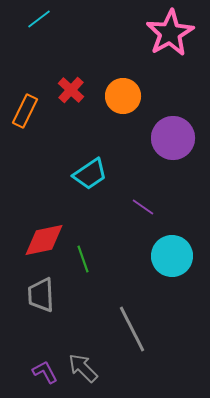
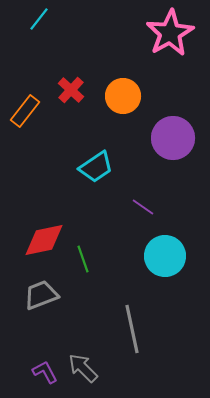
cyan line: rotated 15 degrees counterclockwise
orange rectangle: rotated 12 degrees clockwise
cyan trapezoid: moved 6 px right, 7 px up
cyan circle: moved 7 px left
gray trapezoid: rotated 72 degrees clockwise
gray line: rotated 15 degrees clockwise
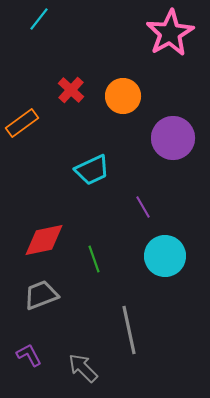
orange rectangle: moved 3 px left, 12 px down; rotated 16 degrees clockwise
cyan trapezoid: moved 4 px left, 3 px down; rotated 9 degrees clockwise
purple line: rotated 25 degrees clockwise
green line: moved 11 px right
gray line: moved 3 px left, 1 px down
purple L-shape: moved 16 px left, 17 px up
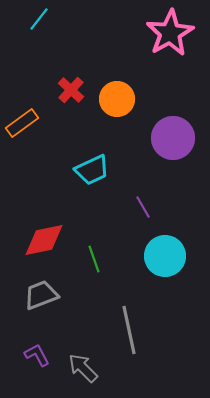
orange circle: moved 6 px left, 3 px down
purple L-shape: moved 8 px right
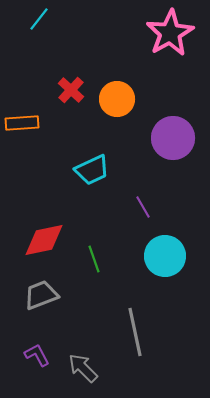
orange rectangle: rotated 32 degrees clockwise
gray line: moved 6 px right, 2 px down
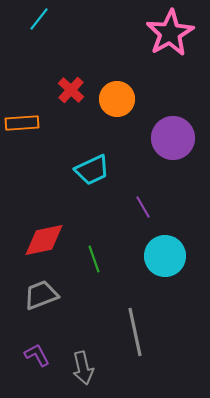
gray arrow: rotated 148 degrees counterclockwise
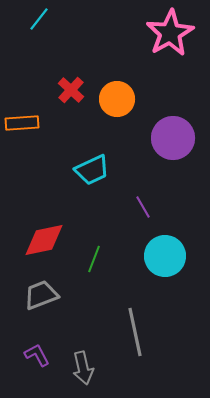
green line: rotated 40 degrees clockwise
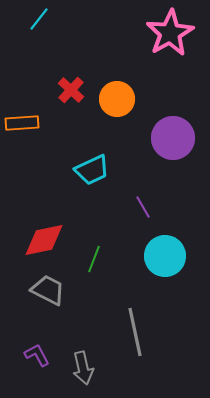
gray trapezoid: moved 7 px right, 5 px up; rotated 48 degrees clockwise
